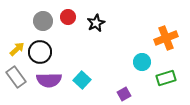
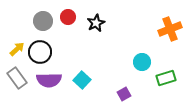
orange cross: moved 4 px right, 9 px up
gray rectangle: moved 1 px right, 1 px down
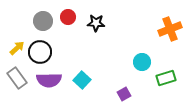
black star: rotated 30 degrees clockwise
yellow arrow: moved 1 px up
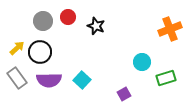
black star: moved 3 px down; rotated 18 degrees clockwise
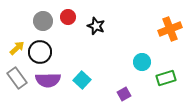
purple semicircle: moved 1 px left
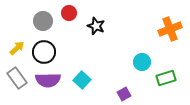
red circle: moved 1 px right, 4 px up
black circle: moved 4 px right
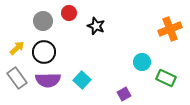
green rectangle: rotated 42 degrees clockwise
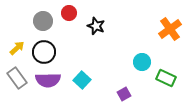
orange cross: rotated 15 degrees counterclockwise
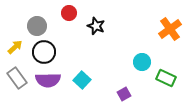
gray circle: moved 6 px left, 5 px down
yellow arrow: moved 2 px left, 1 px up
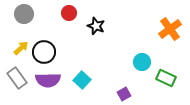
gray circle: moved 13 px left, 12 px up
yellow arrow: moved 6 px right, 1 px down
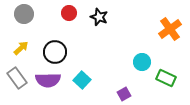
black star: moved 3 px right, 9 px up
black circle: moved 11 px right
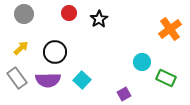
black star: moved 2 px down; rotated 18 degrees clockwise
